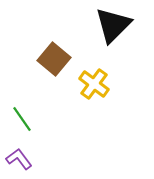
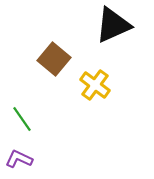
black triangle: rotated 21 degrees clockwise
yellow cross: moved 1 px right, 1 px down
purple L-shape: rotated 28 degrees counterclockwise
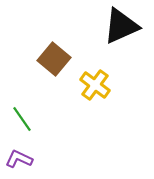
black triangle: moved 8 px right, 1 px down
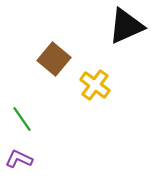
black triangle: moved 5 px right
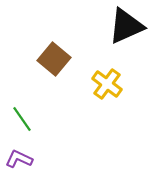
yellow cross: moved 12 px right, 1 px up
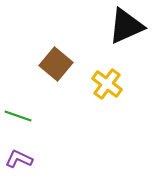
brown square: moved 2 px right, 5 px down
green line: moved 4 px left, 3 px up; rotated 36 degrees counterclockwise
